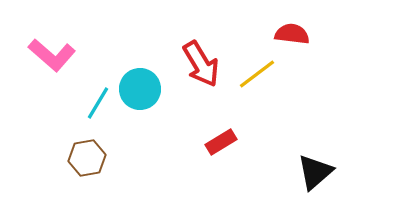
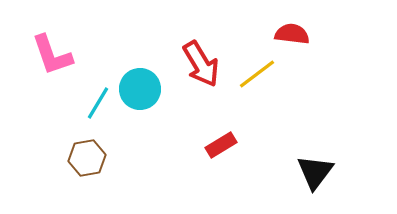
pink L-shape: rotated 30 degrees clockwise
red rectangle: moved 3 px down
black triangle: rotated 12 degrees counterclockwise
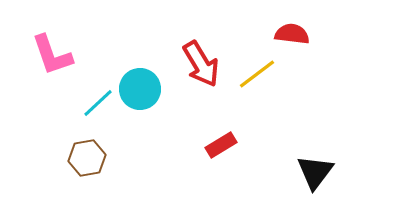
cyan line: rotated 16 degrees clockwise
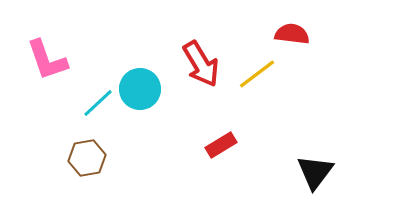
pink L-shape: moved 5 px left, 5 px down
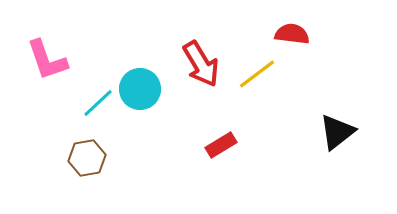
black triangle: moved 22 px right, 40 px up; rotated 15 degrees clockwise
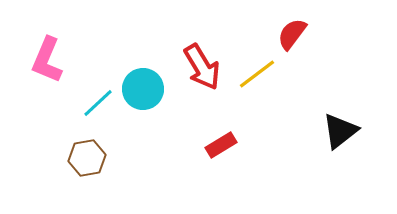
red semicircle: rotated 60 degrees counterclockwise
pink L-shape: rotated 42 degrees clockwise
red arrow: moved 1 px right, 3 px down
cyan circle: moved 3 px right
black triangle: moved 3 px right, 1 px up
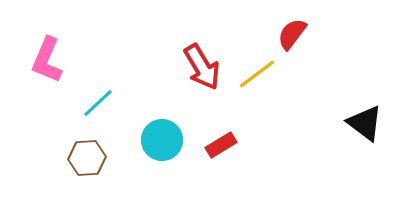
cyan circle: moved 19 px right, 51 px down
black triangle: moved 25 px right, 8 px up; rotated 45 degrees counterclockwise
brown hexagon: rotated 6 degrees clockwise
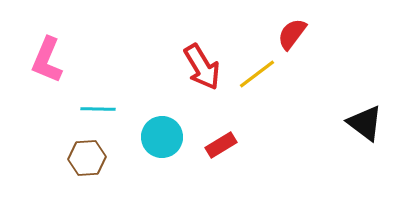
cyan line: moved 6 px down; rotated 44 degrees clockwise
cyan circle: moved 3 px up
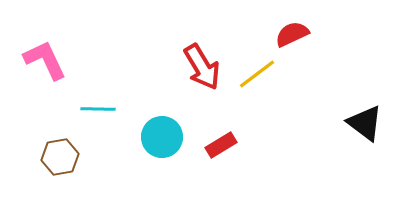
red semicircle: rotated 28 degrees clockwise
pink L-shape: moved 2 px left; rotated 132 degrees clockwise
brown hexagon: moved 27 px left, 1 px up; rotated 6 degrees counterclockwise
